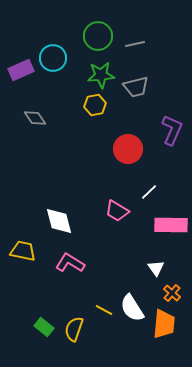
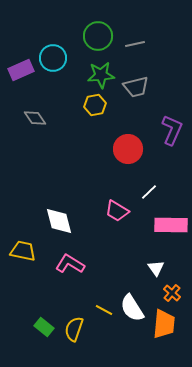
pink L-shape: moved 1 px down
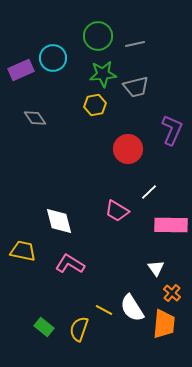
green star: moved 2 px right, 1 px up
yellow semicircle: moved 5 px right
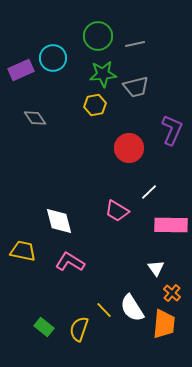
red circle: moved 1 px right, 1 px up
pink L-shape: moved 2 px up
yellow line: rotated 18 degrees clockwise
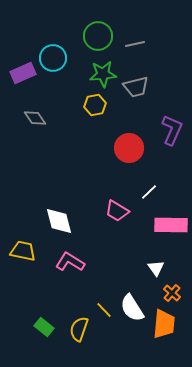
purple rectangle: moved 2 px right, 3 px down
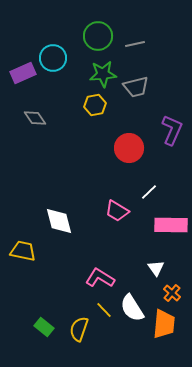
pink L-shape: moved 30 px right, 16 px down
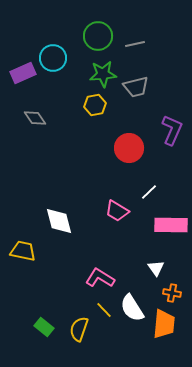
orange cross: rotated 30 degrees counterclockwise
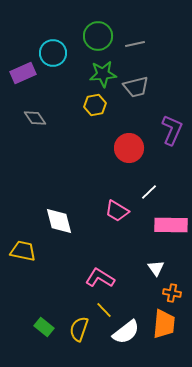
cyan circle: moved 5 px up
white semicircle: moved 6 px left, 24 px down; rotated 96 degrees counterclockwise
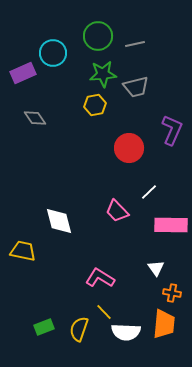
pink trapezoid: rotated 15 degrees clockwise
yellow line: moved 2 px down
green rectangle: rotated 60 degrees counterclockwise
white semicircle: rotated 40 degrees clockwise
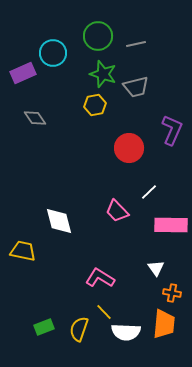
gray line: moved 1 px right
green star: rotated 24 degrees clockwise
